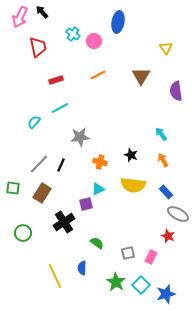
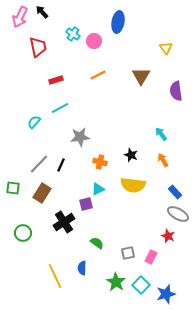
blue rectangle: moved 9 px right
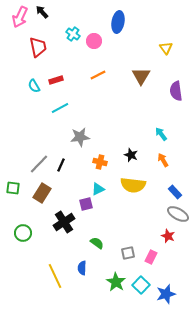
cyan semicircle: moved 36 px up; rotated 72 degrees counterclockwise
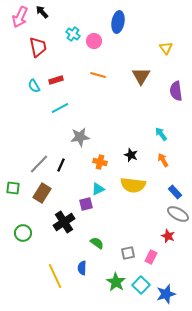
orange line: rotated 42 degrees clockwise
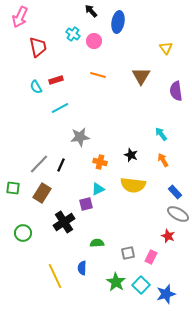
black arrow: moved 49 px right, 1 px up
cyan semicircle: moved 2 px right, 1 px down
green semicircle: rotated 40 degrees counterclockwise
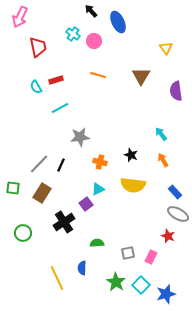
blue ellipse: rotated 35 degrees counterclockwise
purple square: rotated 24 degrees counterclockwise
yellow line: moved 2 px right, 2 px down
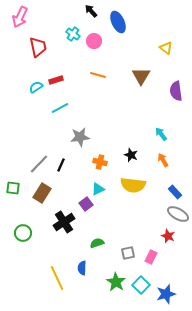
yellow triangle: rotated 16 degrees counterclockwise
cyan semicircle: rotated 88 degrees clockwise
green semicircle: rotated 16 degrees counterclockwise
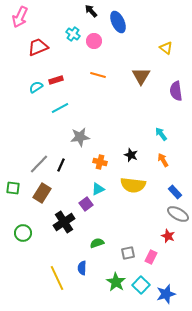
red trapezoid: rotated 100 degrees counterclockwise
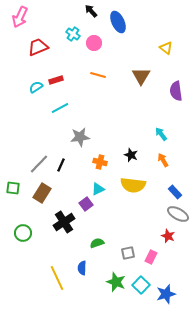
pink circle: moved 2 px down
green star: rotated 12 degrees counterclockwise
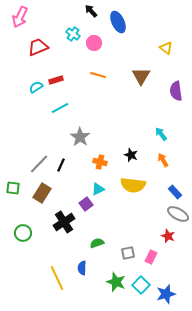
gray star: rotated 30 degrees counterclockwise
